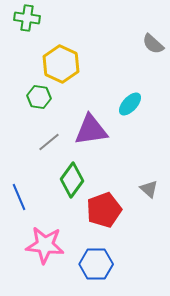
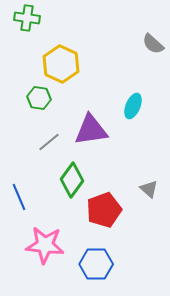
green hexagon: moved 1 px down
cyan ellipse: moved 3 px right, 2 px down; rotated 20 degrees counterclockwise
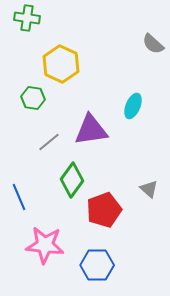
green hexagon: moved 6 px left
blue hexagon: moved 1 px right, 1 px down
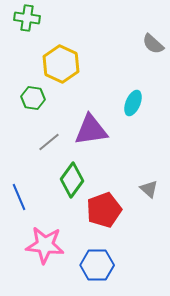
cyan ellipse: moved 3 px up
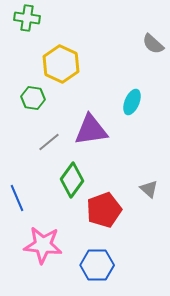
cyan ellipse: moved 1 px left, 1 px up
blue line: moved 2 px left, 1 px down
pink star: moved 2 px left
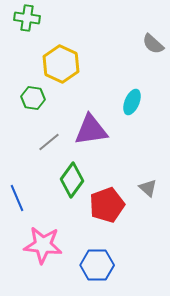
gray triangle: moved 1 px left, 1 px up
red pentagon: moved 3 px right, 5 px up
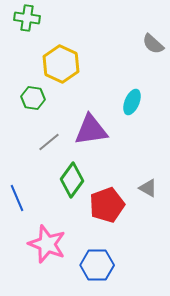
gray triangle: rotated 12 degrees counterclockwise
pink star: moved 4 px right, 1 px up; rotated 15 degrees clockwise
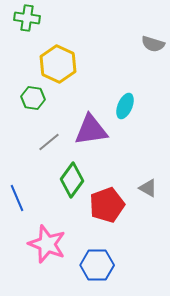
gray semicircle: rotated 25 degrees counterclockwise
yellow hexagon: moved 3 px left
cyan ellipse: moved 7 px left, 4 px down
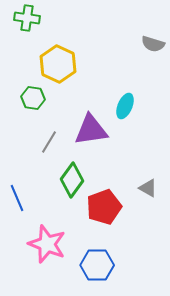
gray line: rotated 20 degrees counterclockwise
red pentagon: moved 3 px left, 2 px down
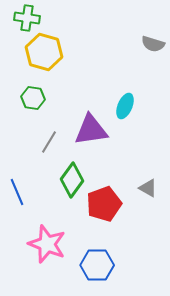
yellow hexagon: moved 14 px left, 12 px up; rotated 9 degrees counterclockwise
blue line: moved 6 px up
red pentagon: moved 3 px up
